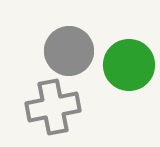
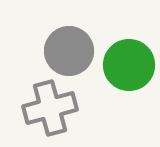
gray cross: moved 3 px left, 1 px down; rotated 4 degrees counterclockwise
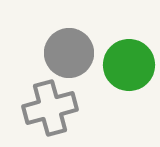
gray circle: moved 2 px down
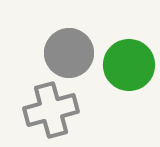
gray cross: moved 1 px right, 2 px down
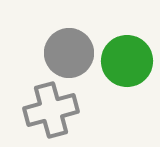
green circle: moved 2 px left, 4 px up
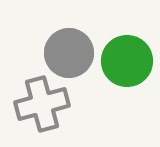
gray cross: moved 9 px left, 6 px up
